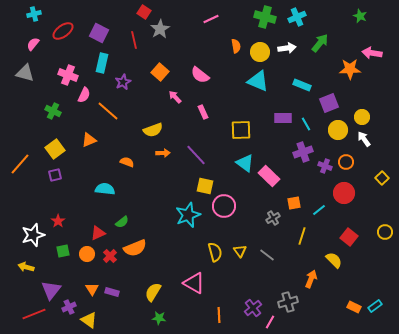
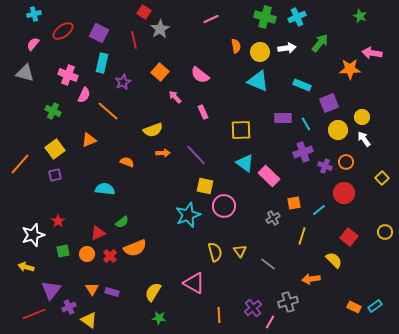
gray line at (267, 255): moved 1 px right, 9 px down
orange arrow at (311, 279): rotated 120 degrees counterclockwise
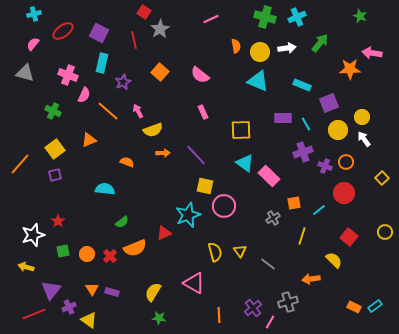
pink arrow at (175, 97): moved 37 px left, 14 px down; rotated 16 degrees clockwise
red triangle at (98, 233): moved 66 px right
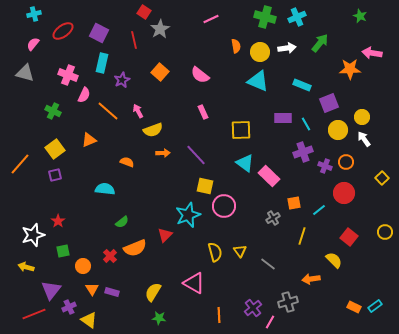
purple star at (123, 82): moved 1 px left, 2 px up
red triangle at (164, 233): moved 1 px right, 2 px down; rotated 21 degrees counterclockwise
orange circle at (87, 254): moved 4 px left, 12 px down
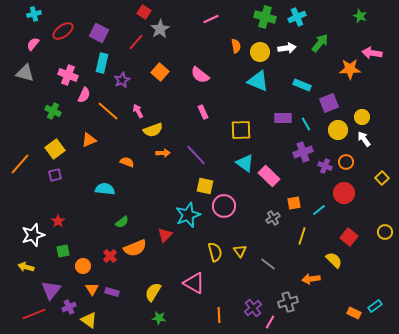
red line at (134, 40): moved 2 px right, 2 px down; rotated 54 degrees clockwise
orange rectangle at (354, 307): moved 6 px down
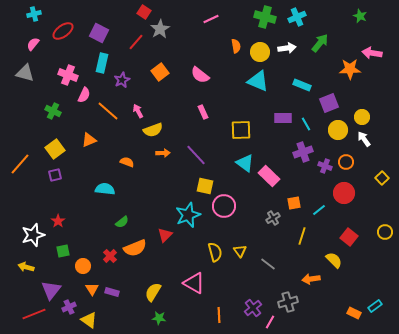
orange square at (160, 72): rotated 12 degrees clockwise
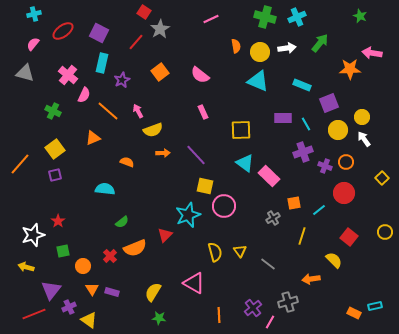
pink cross at (68, 75): rotated 18 degrees clockwise
orange triangle at (89, 140): moved 4 px right, 2 px up
cyan rectangle at (375, 306): rotated 24 degrees clockwise
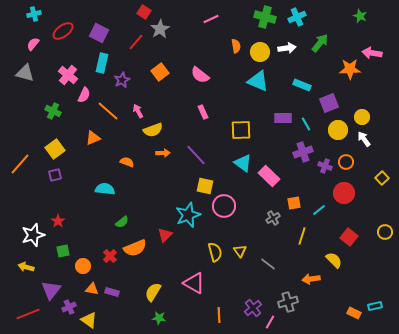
cyan triangle at (245, 163): moved 2 px left
orange triangle at (92, 289): rotated 48 degrees counterclockwise
red line at (34, 314): moved 6 px left
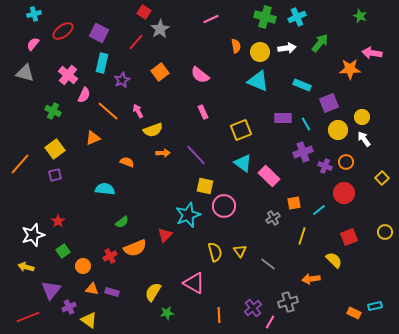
yellow square at (241, 130): rotated 20 degrees counterclockwise
red square at (349, 237): rotated 30 degrees clockwise
green square at (63, 251): rotated 24 degrees counterclockwise
red cross at (110, 256): rotated 16 degrees clockwise
red line at (28, 314): moved 3 px down
green star at (159, 318): moved 8 px right, 5 px up; rotated 16 degrees counterclockwise
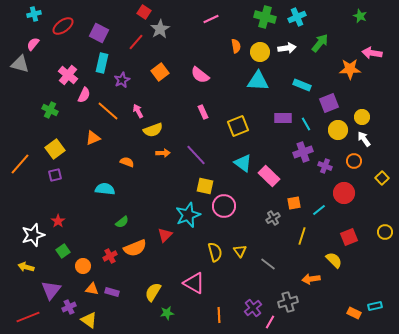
red ellipse at (63, 31): moved 5 px up
gray triangle at (25, 73): moved 5 px left, 9 px up
cyan triangle at (258, 81): rotated 20 degrees counterclockwise
green cross at (53, 111): moved 3 px left, 1 px up
yellow square at (241, 130): moved 3 px left, 4 px up
orange circle at (346, 162): moved 8 px right, 1 px up
